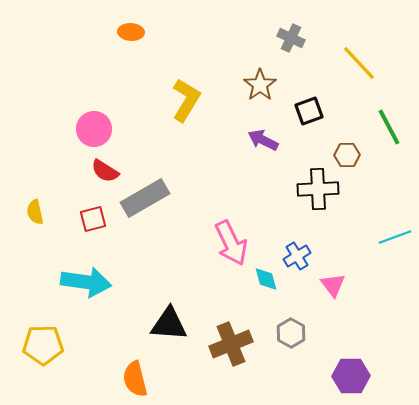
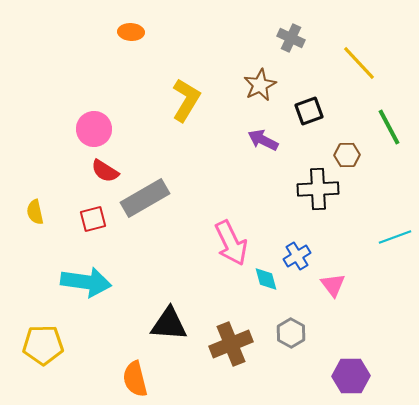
brown star: rotated 8 degrees clockwise
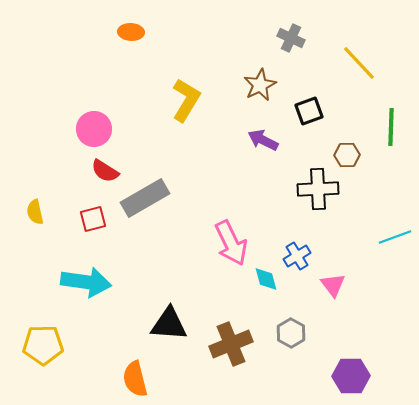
green line: moved 2 px right; rotated 30 degrees clockwise
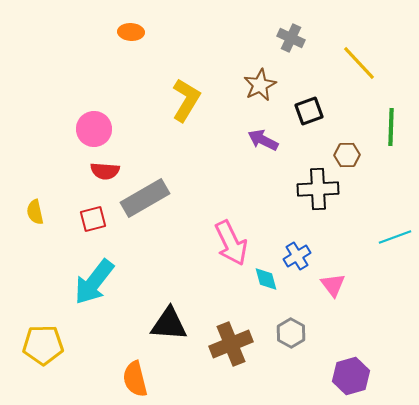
red semicircle: rotated 28 degrees counterclockwise
cyan arrow: moved 8 px right; rotated 120 degrees clockwise
purple hexagon: rotated 15 degrees counterclockwise
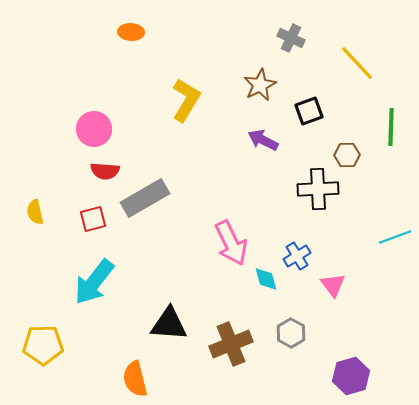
yellow line: moved 2 px left
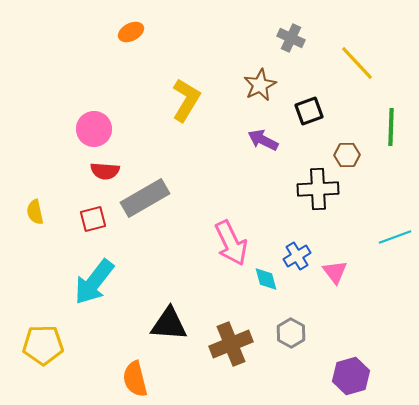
orange ellipse: rotated 30 degrees counterclockwise
pink triangle: moved 2 px right, 13 px up
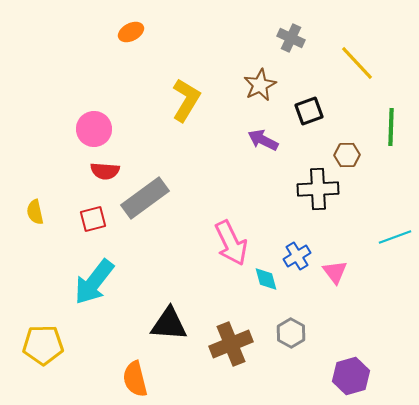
gray rectangle: rotated 6 degrees counterclockwise
